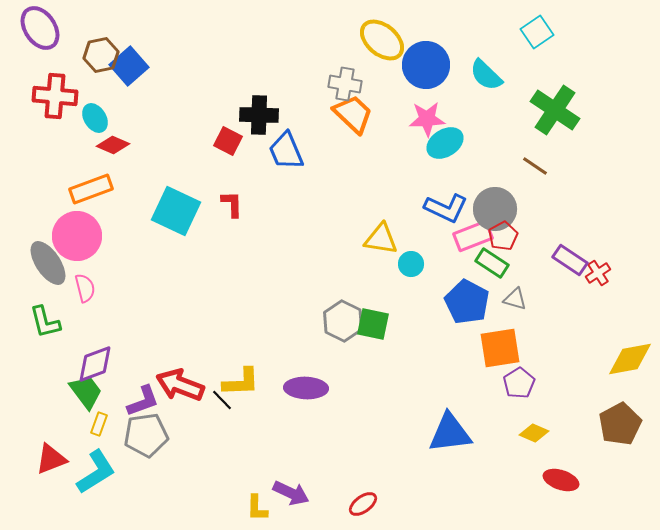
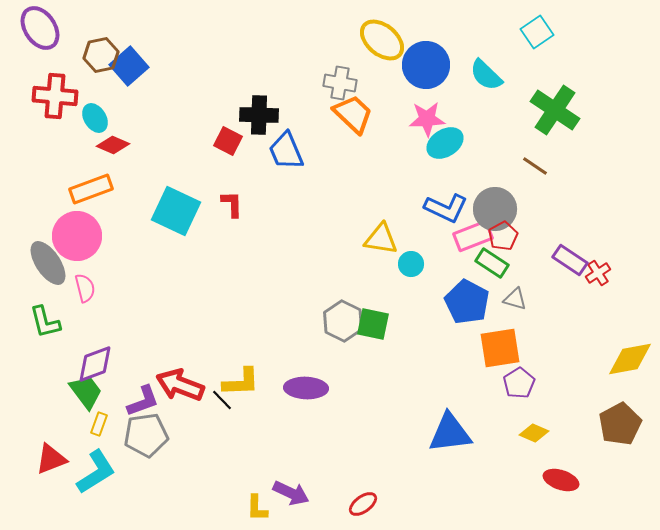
gray cross at (345, 84): moved 5 px left, 1 px up
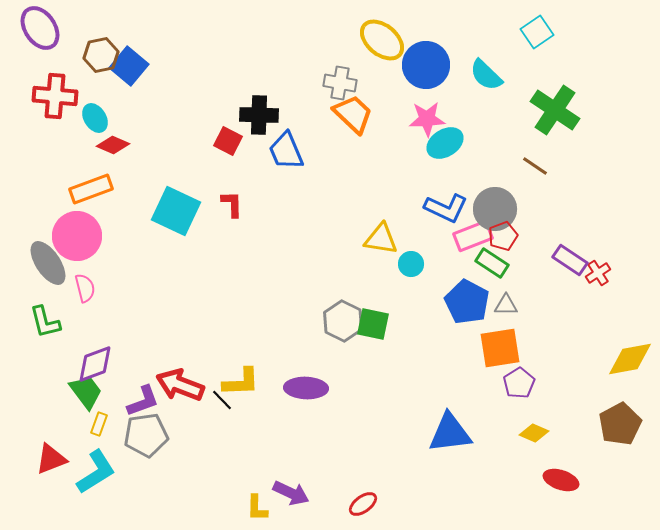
blue square at (129, 66): rotated 9 degrees counterclockwise
red pentagon at (503, 236): rotated 8 degrees clockwise
gray triangle at (515, 299): moved 9 px left, 6 px down; rotated 15 degrees counterclockwise
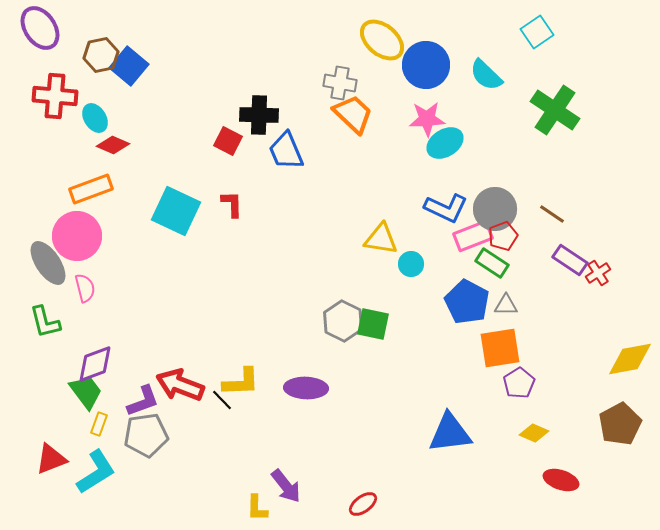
brown line at (535, 166): moved 17 px right, 48 px down
purple arrow at (291, 493): moved 5 px left, 7 px up; rotated 27 degrees clockwise
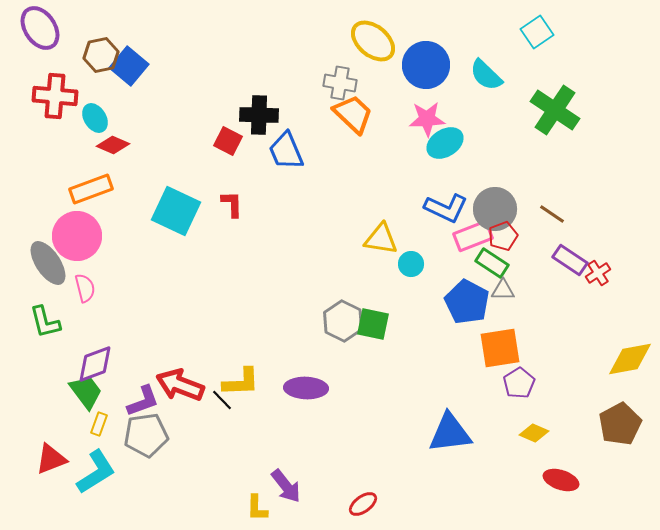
yellow ellipse at (382, 40): moved 9 px left, 1 px down
gray triangle at (506, 305): moved 3 px left, 15 px up
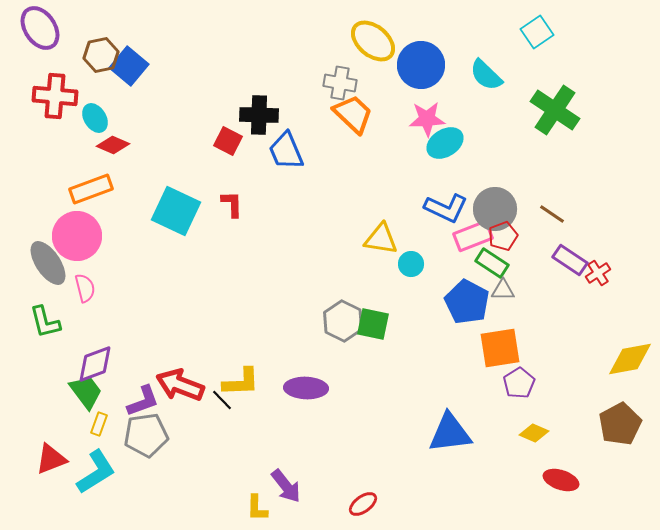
blue circle at (426, 65): moved 5 px left
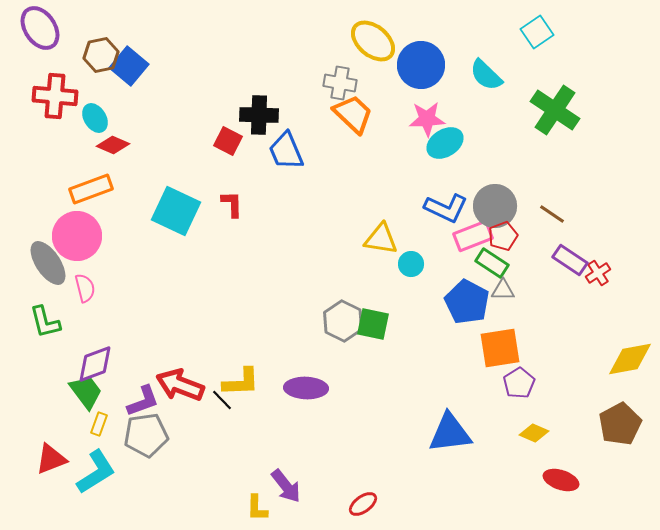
gray circle at (495, 209): moved 3 px up
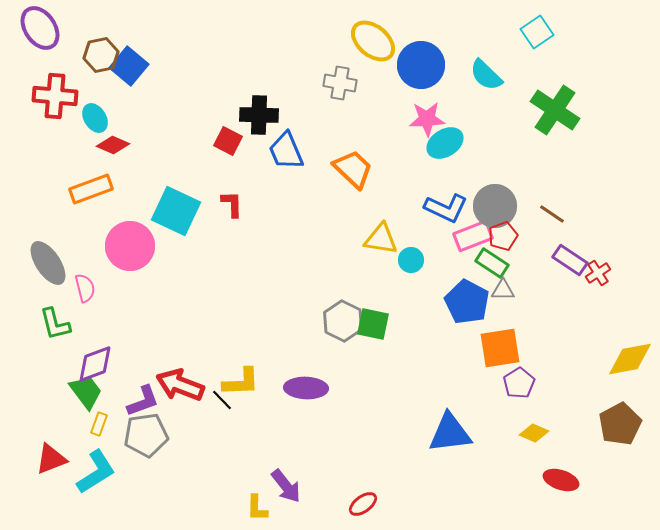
orange trapezoid at (353, 114): moved 55 px down
pink circle at (77, 236): moved 53 px right, 10 px down
cyan circle at (411, 264): moved 4 px up
green L-shape at (45, 322): moved 10 px right, 2 px down
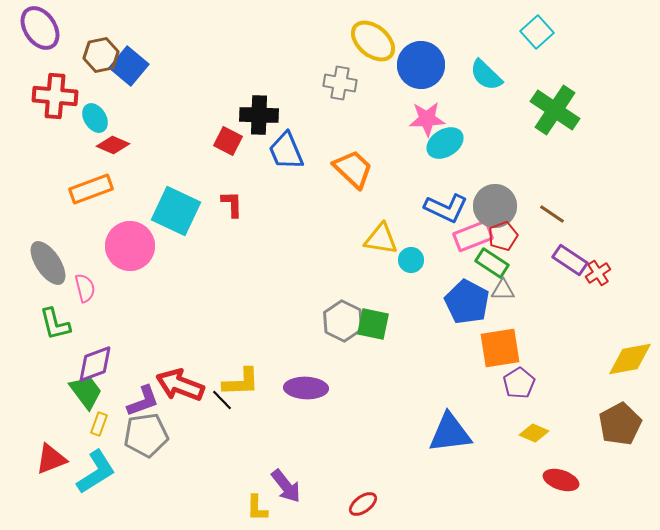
cyan square at (537, 32): rotated 8 degrees counterclockwise
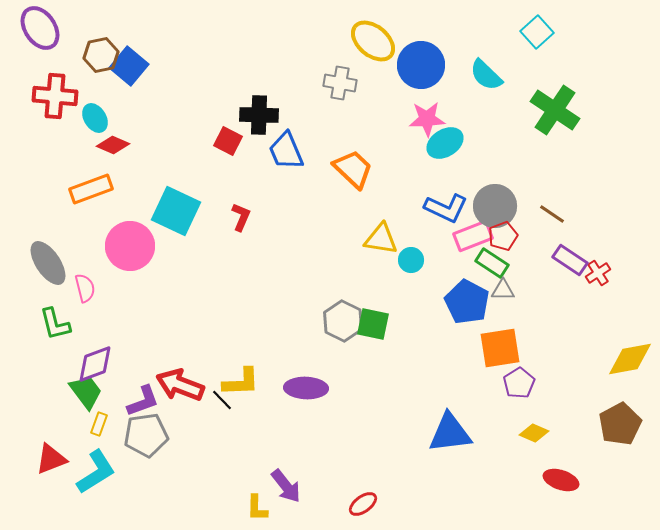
red L-shape at (232, 204): moved 9 px right, 13 px down; rotated 24 degrees clockwise
